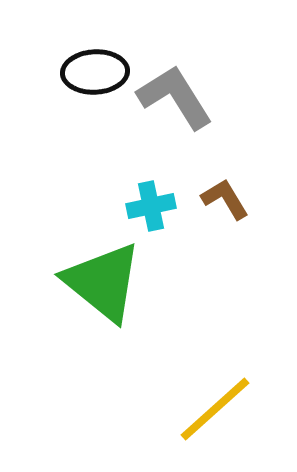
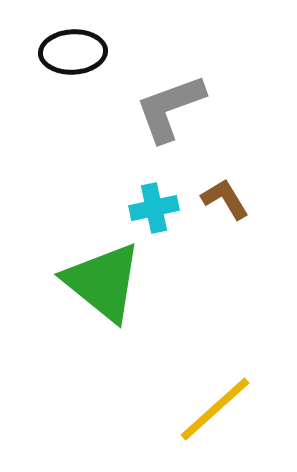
black ellipse: moved 22 px left, 20 px up
gray L-shape: moved 5 px left, 11 px down; rotated 78 degrees counterclockwise
cyan cross: moved 3 px right, 2 px down
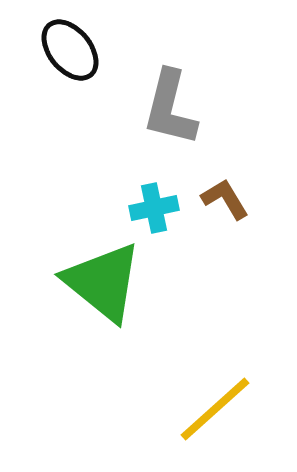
black ellipse: moved 3 px left, 2 px up; rotated 54 degrees clockwise
gray L-shape: rotated 56 degrees counterclockwise
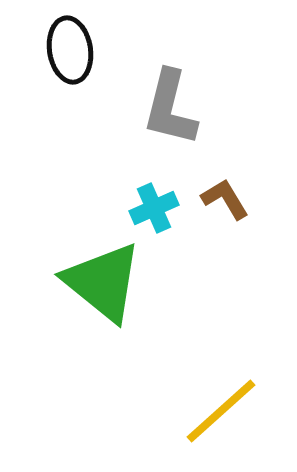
black ellipse: rotated 30 degrees clockwise
cyan cross: rotated 12 degrees counterclockwise
yellow line: moved 6 px right, 2 px down
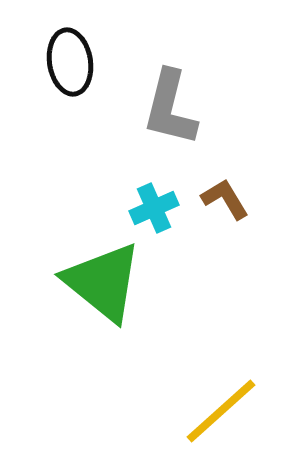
black ellipse: moved 12 px down
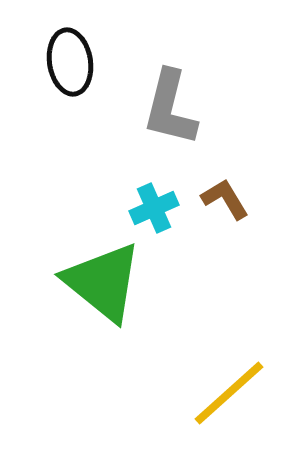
yellow line: moved 8 px right, 18 px up
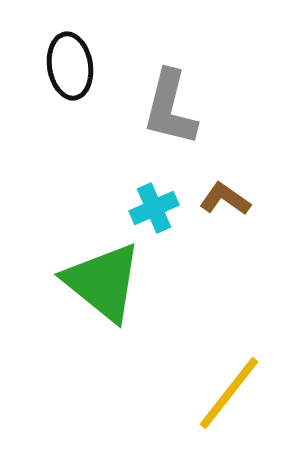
black ellipse: moved 4 px down
brown L-shape: rotated 24 degrees counterclockwise
yellow line: rotated 10 degrees counterclockwise
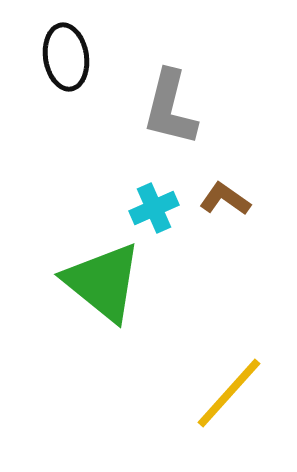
black ellipse: moved 4 px left, 9 px up
yellow line: rotated 4 degrees clockwise
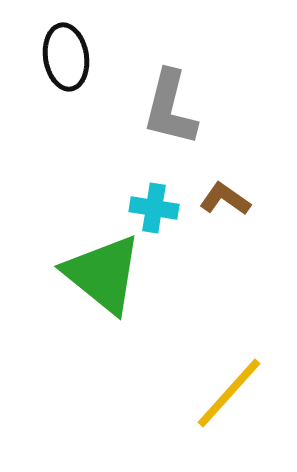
cyan cross: rotated 33 degrees clockwise
green triangle: moved 8 px up
